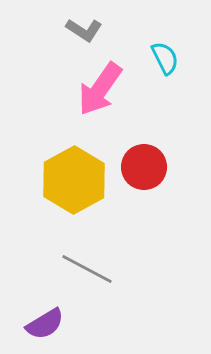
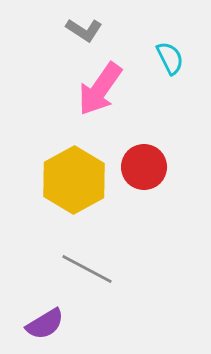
cyan semicircle: moved 5 px right
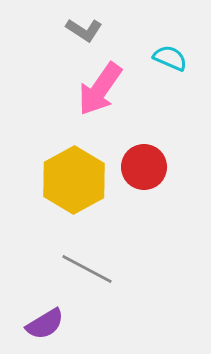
cyan semicircle: rotated 40 degrees counterclockwise
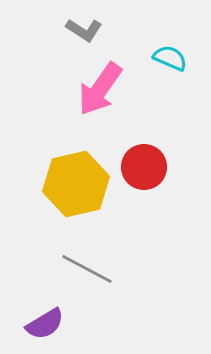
yellow hexagon: moved 2 px right, 4 px down; rotated 16 degrees clockwise
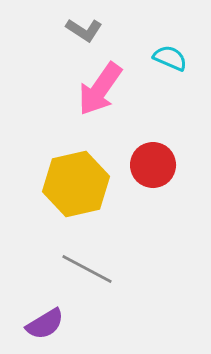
red circle: moved 9 px right, 2 px up
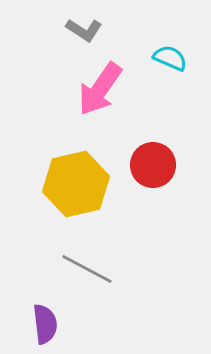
purple semicircle: rotated 66 degrees counterclockwise
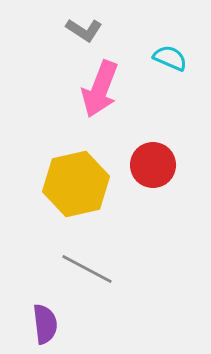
pink arrow: rotated 14 degrees counterclockwise
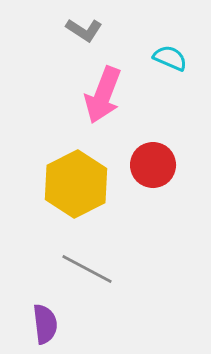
pink arrow: moved 3 px right, 6 px down
yellow hexagon: rotated 14 degrees counterclockwise
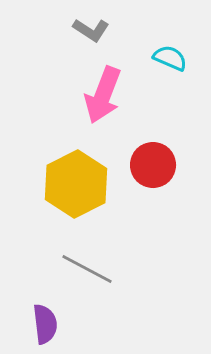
gray L-shape: moved 7 px right
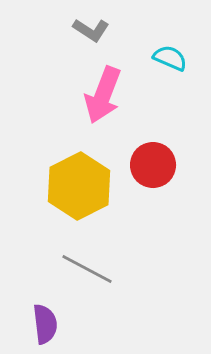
yellow hexagon: moved 3 px right, 2 px down
